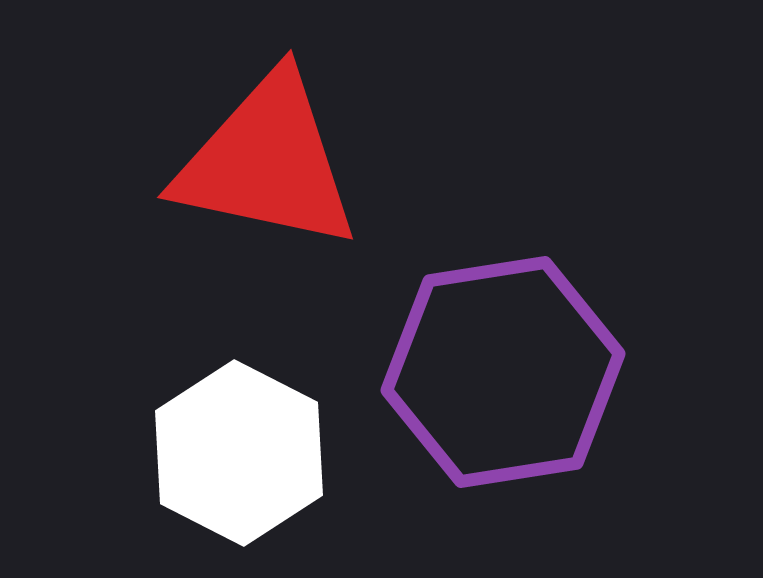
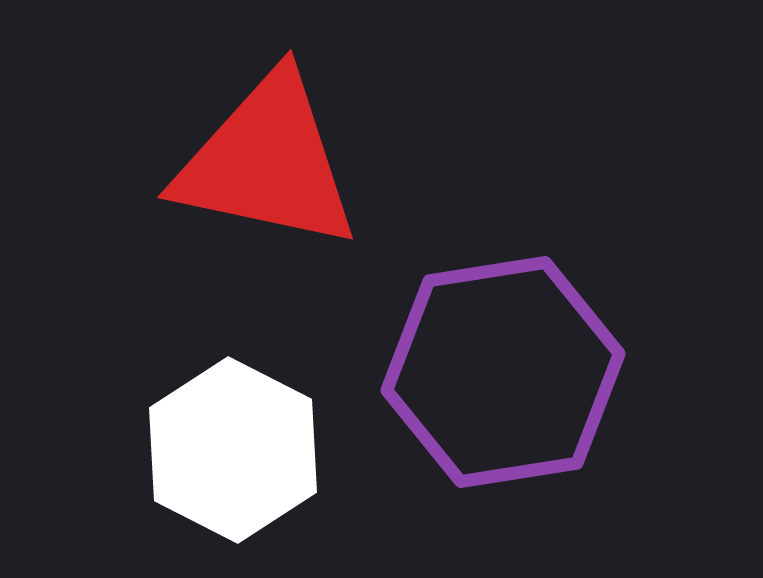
white hexagon: moved 6 px left, 3 px up
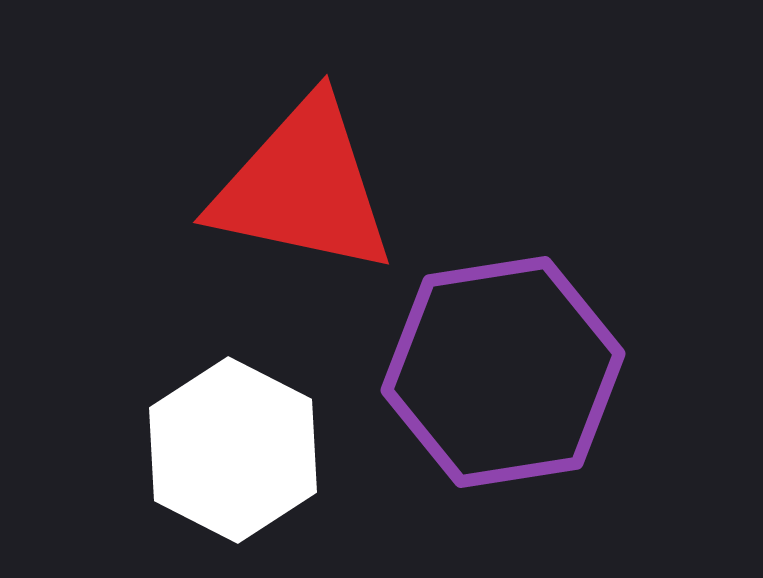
red triangle: moved 36 px right, 25 px down
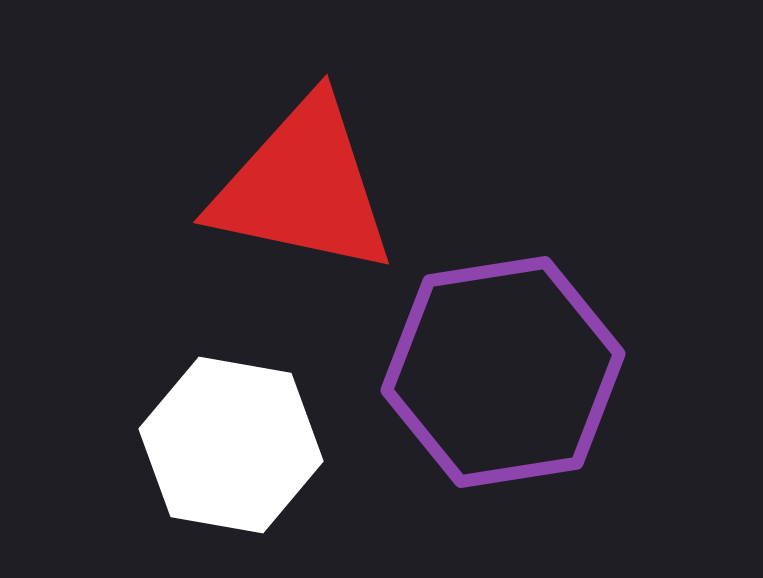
white hexagon: moved 2 px left, 5 px up; rotated 17 degrees counterclockwise
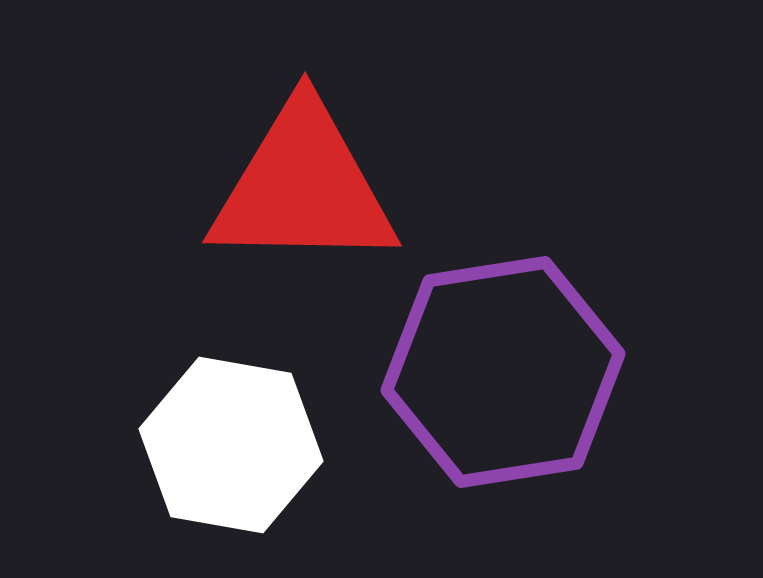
red triangle: rotated 11 degrees counterclockwise
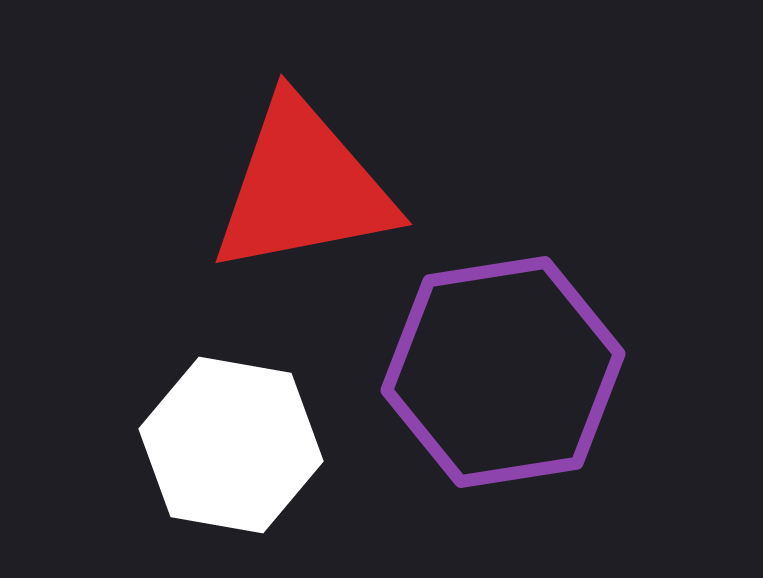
red triangle: rotated 12 degrees counterclockwise
